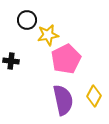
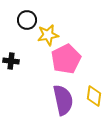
yellow diamond: rotated 20 degrees counterclockwise
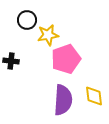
pink pentagon: rotated 8 degrees clockwise
yellow diamond: rotated 15 degrees counterclockwise
purple semicircle: rotated 16 degrees clockwise
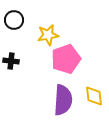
black circle: moved 13 px left
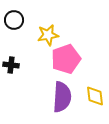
black cross: moved 4 px down
yellow diamond: moved 1 px right
purple semicircle: moved 1 px left, 3 px up
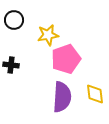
yellow diamond: moved 2 px up
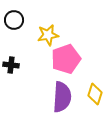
yellow diamond: rotated 25 degrees clockwise
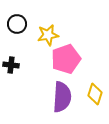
black circle: moved 3 px right, 4 px down
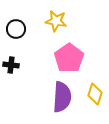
black circle: moved 1 px left, 5 px down
yellow star: moved 8 px right, 14 px up; rotated 20 degrees clockwise
pink pentagon: moved 3 px right, 1 px up; rotated 16 degrees counterclockwise
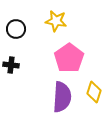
yellow diamond: moved 1 px left, 2 px up
